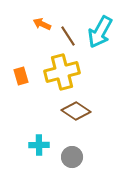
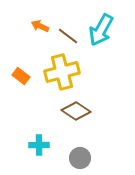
orange arrow: moved 2 px left, 2 px down
cyan arrow: moved 1 px right, 2 px up
brown line: rotated 20 degrees counterclockwise
orange rectangle: rotated 36 degrees counterclockwise
gray circle: moved 8 px right, 1 px down
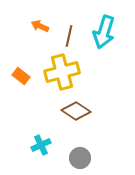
cyan arrow: moved 3 px right, 2 px down; rotated 12 degrees counterclockwise
brown line: moved 1 px right; rotated 65 degrees clockwise
cyan cross: moved 2 px right; rotated 24 degrees counterclockwise
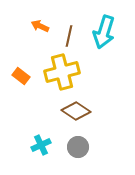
gray circle: moved 2 px left, 11 px up
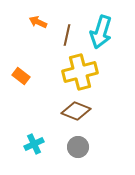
orange arrow: moved 2 px left, 4 px up
cyan arrow: moved 3 px left
brown line: moved 2 px left, 1 px up
yellow cross: moved 18 px right
brown diamond: rotated 12 degrees counterclockwise
cyan cross: moved 7 px left, 1 px up
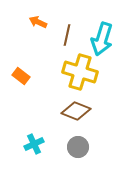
cyan arrow: moved 1 px right, 7 px down
yellow cross: rotated 32 degrees clockwise
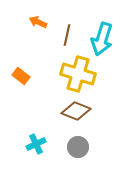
yellow cross: moved 2 px left, 2 px down
cyan cross: moved 2 px right
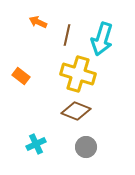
gray circle: moved 8 px right
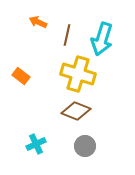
gray circle: moved 1 px left, 1 px up
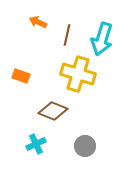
orange rectangle: rotated 18 degrees counterclockwise
brown diamond: moved 23 px left
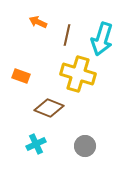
brown diamond: moved 4 px left, 3 px up
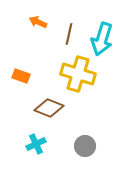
brown line: moved 2 px right, 1 px up
